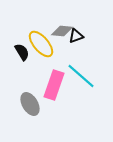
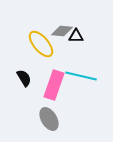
black triangle: rotated 21 degrees clockwise
black semicircle: moved 2 px right, 26 px down
cyan line: rotated 28 degrees counterclockwise
gray ellipse: moved 19 px right, 15 px down
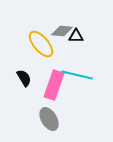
cyan line: moved 4 px left, 1 px up
